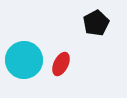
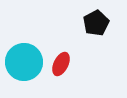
cyan circle: moved 2 px down
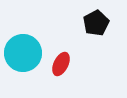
cyan circle: moved 1 px left, 9 px up
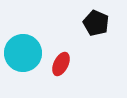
black pentagon: rotated 20 degrees counterclockwise
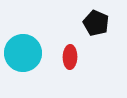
red ellipse: moved 9 px right, 7 px up; rotated 25 degrees counterclockwise
